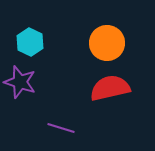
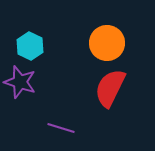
cyan hexagon: moved 4 px down
red semicircle: rotated 51 degrees counterclockwise
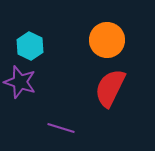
orange circle: moved 3 px up
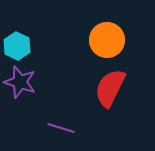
cyan hexagon: moved 13 px left
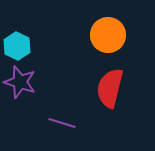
orange circle: moved 1 px right, 5 px up
red semicircle: rotated 12 degrees counterclockwise
purple line: moved 1 px right, 5 px up
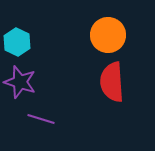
cyan hexagon: moved 4 px up
red semicircle: moved 2 px right, 6 px up; rotated 18 degrees counterclockwise
purple line: moved 21 px left, 4 px up
